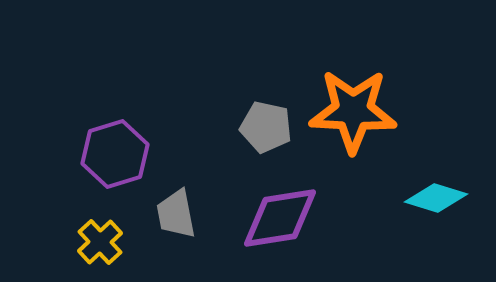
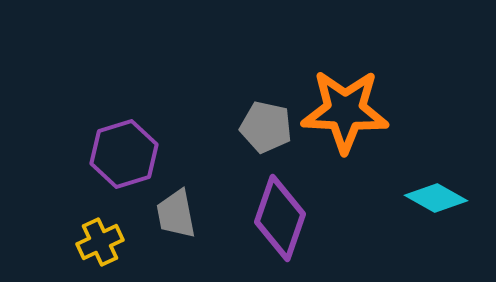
orange star: moved 8 px left
purple hexagon: moved 9 px right
cyan diamond: rotated 12 degrees clockwise
purple diamond: rotated 62 degrees counterclockwise
yellow cross: rotated 18 degrees clockwise
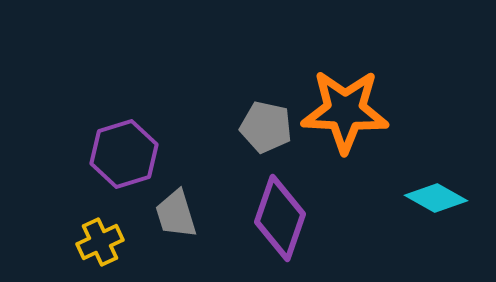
gray trapezoid: rotated 6 degrees counterclockwise
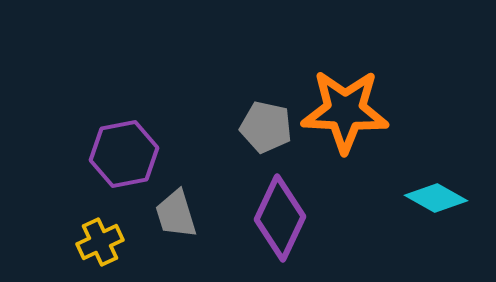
purple hexagon: rotated 6 degrees clockwise
purple diamond: rotated 6 degrees clockwise
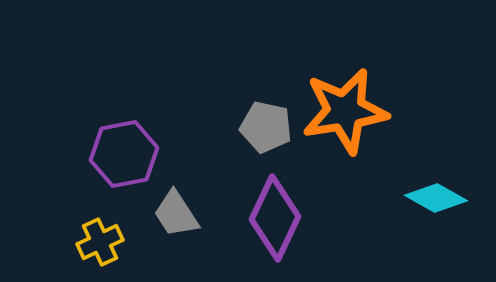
orange star: rotated 12 degrees counterclockwise
gray trapezoid: rotated 16 degrees counterclockwise
purple diamond: moved 5 px left
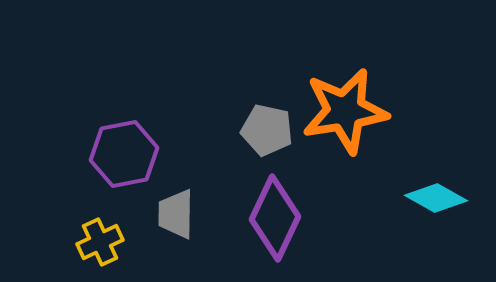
gray pentagon: moved 1 px right, 3 px down
gray trapezoid: rotated 34 degrees clockwise
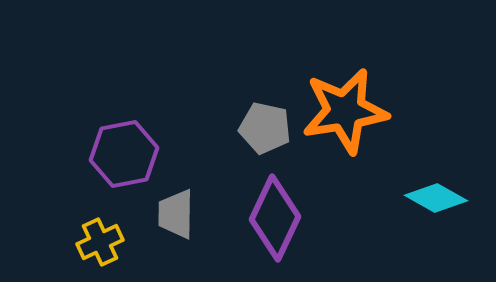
gray pentagon: moved 2 px left, 2 px up
